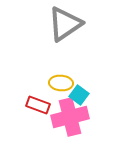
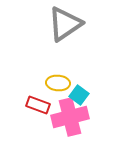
yellow ellipse: moved 3 px left
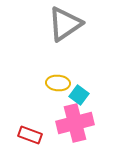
red rectangle: moved 8 px left, 30 px down
pink cross: moved 5 px right, 6 px down
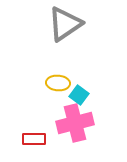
red rectangle: moved 4 px right, 4 px down; rotated 20 degrees counterclockwise
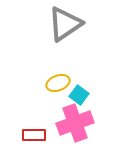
yellow ellipse: rotated 25 degrees counterclockwise
pink cross: rotated 6 degrees counterclockwise
red rectangle: moved 4 px up
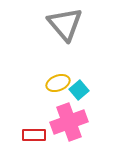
gray triangle: rotated 36 degrees counterclockwise
cyan square: moved 5 px up; rotated 12 degrees clockwise
pink cross: moved 6 px left, 1 px up
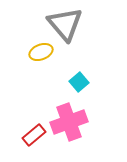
yellow ellipse: moved 17 px left, 31 px up
cyan square: moved 8 px up
red rectangle: rotated 40 degrees counterclockwise
